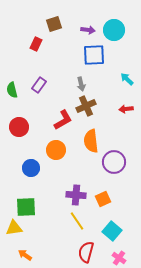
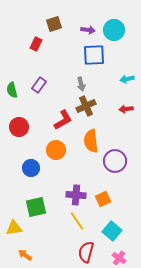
cyan arrow: rotated 56 degrees counterclockwise
purple circle: moved 1 px right, 1 px up
green square: moved 10 px right; rotated 10 degrees counterclockwise
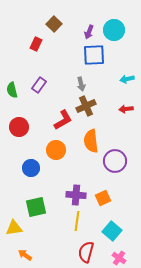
brown square: rotated 28 degrees counterclockwise
purple arrow: moved 1 px right, 2 px down; rotated 104 degrees clockwise
orange square: moved 1 px up
yellow line: rotated 42 degrees clockwise
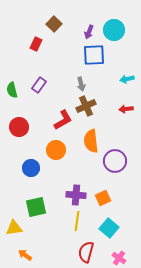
cyan square: moved 3 px left, 3 px up
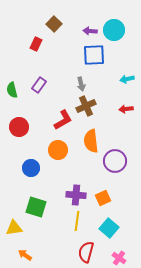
purple arrow: moved 1 px right, 1 px up; rotated 72 degrees clockwise
orange circle: moved 2 px right
green square: rotated 30 degrees clockwise
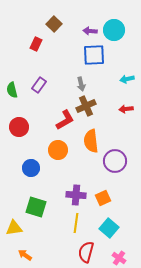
red L-shape: moved 2 px right
yellow line: moved 1 px left, 2 px down
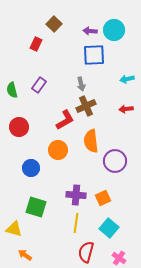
yellow triangle: moved 1 px down; rotated 24 degrees clockwise
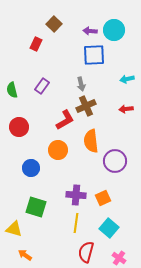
purple rectangle: moved 3 px right, 1 px down
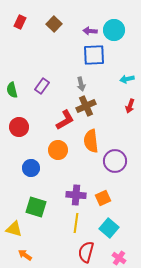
red rectangle: moved 16 px left, 22 px up
red arrow: moved 4 px right, 3 px up; rotated 64 degrees counterclockwise
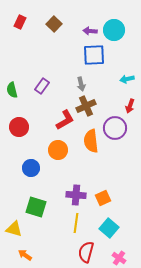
purple circle: moved 33 px up
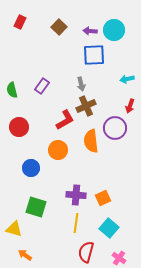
brown square: moved 5 px right, 3 px down
